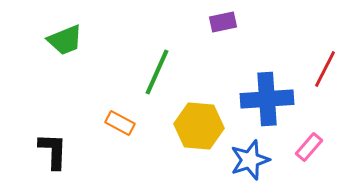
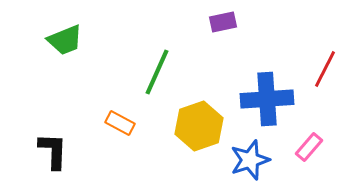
yellow hexagon: rotated 24 degrees counterclockwise
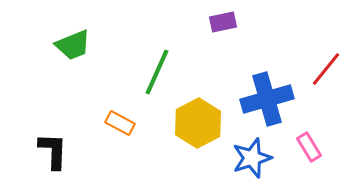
green trapezoid: moved 8 px right, 5 px down
red line: moved 1 px right; rotated 12 degrees clockwise
blue cross: rotated 12 degrees counterclockwise
yellow hexagon: moved 1 px left, 3 px up; rotated 9 degrees counterclockwise
pink rectangle: rotated 72 degrees counterclockwise
blue star: moved 2 px right, 2 px up
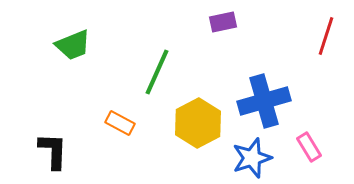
red line: moved 33 px up; rotated 21 degrees counterclockwise
blue cross: moved 3 px left, 2 px down
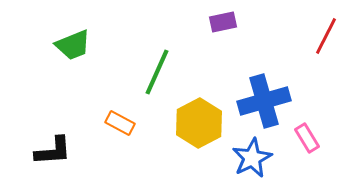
red line: rotated 9 degrees clockwise
yellow hexagon: moved 1 px right
pink rectangle: moved 2 px left, 9 px up
black L-shape: rotated 84 degrees clockwise
blue star: rotated 9 degrees counterclockwise
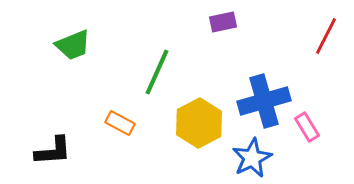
pink rectangle: moved 11 px up
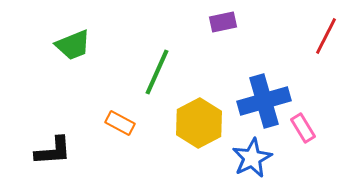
pink rectangle: moved 4 px left, 1 px down
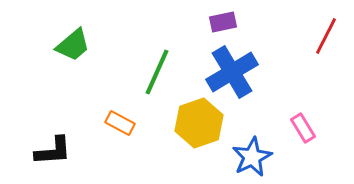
green trapezoid: rotated 18 degrees counterclockwise
blue cross: moved 32 px left, 29 px up; rotated 15 degrees counterclockwise
yellow hexagon: rotated 9 degrees clockwise
blue star: moved 1 px up
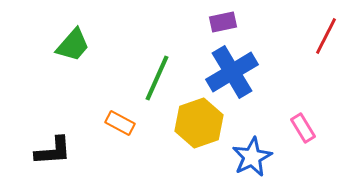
green trapezoid: rotated 9 degrees counterclockwise
green line: moved 6 px down
